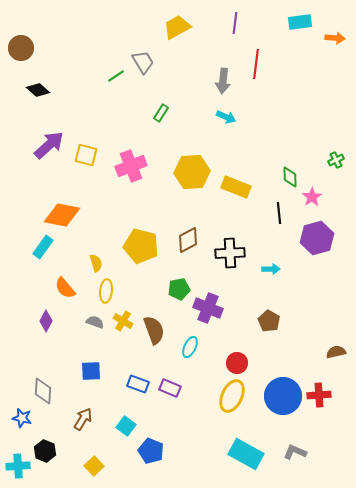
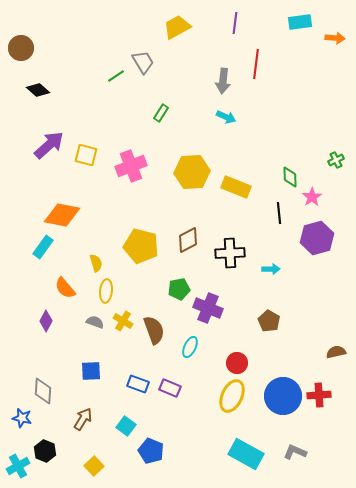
cyan cross at (18, 466): rotated 25 degrees counterclockwise
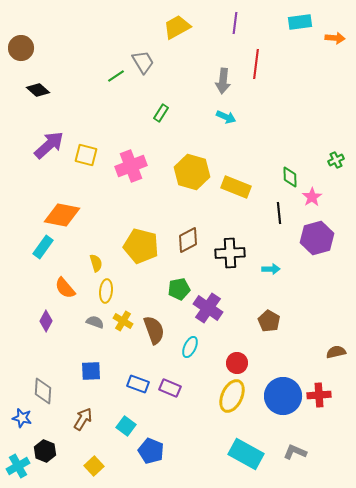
yellow hexagon at (192, 172): rotated 20 degrees clockwise
purple cross at (208, 308): rotated 12 degrees clockwise
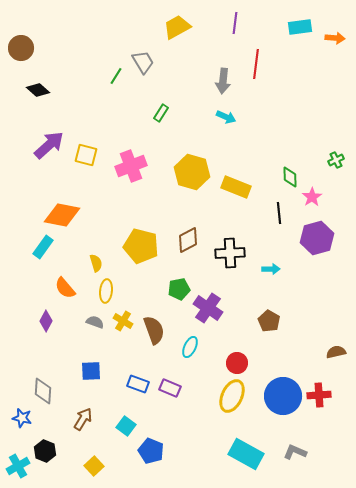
cyan rectangle at (300, 22): moved 5 px down
green line at (116, 76): rotated 24 degrees counterclockwise
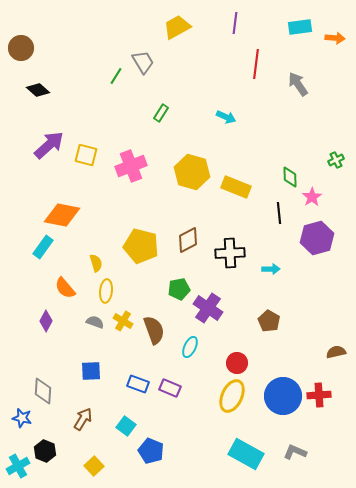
gray arrow at (223, 81): moved 75 px right, 3 px down; rotated 140 degrees clockwise
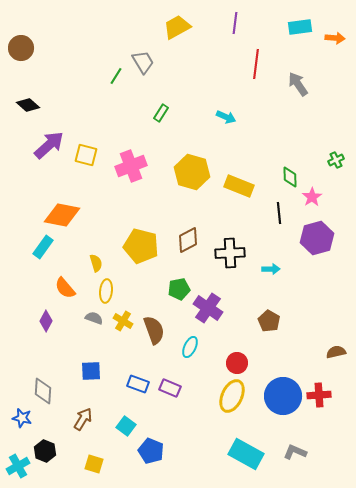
black diamond at (38, 90): moved 10 px left, 15 px down
yellow rectangle at (236, 187): moved 3 px right, 1 px up
gray semicircle at (95, 322): moved 1 px left, 4 px up
yellow square at (94, 466): moved 2 px up; rotated 30 degrees counterclockwise
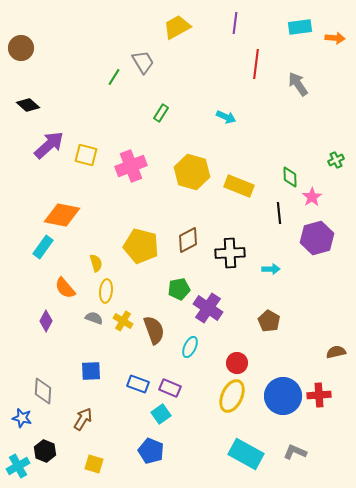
green line at (116, 76): moved 2 px left, 1 px down
cyan square at (126, 426): moved 35 px right, 12 px up; rotated 18 degrees clockwise
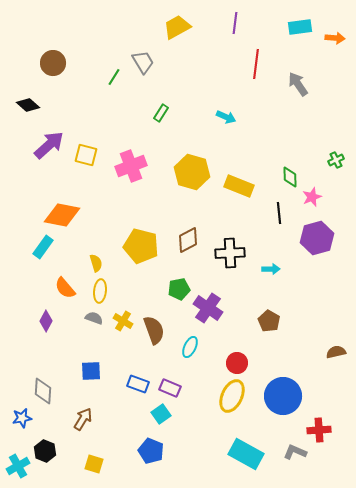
brown circle at (21, 48): moved 32 px right, 15 px down
pink star at (312, 197): rotated 12 degrees clockwise
yellow ellipse at (106, 291): moved 6 px left
red cross at (319, 395): moved 35 px down
blue star at (22, 418): rotated 24 degrees counterclockwise
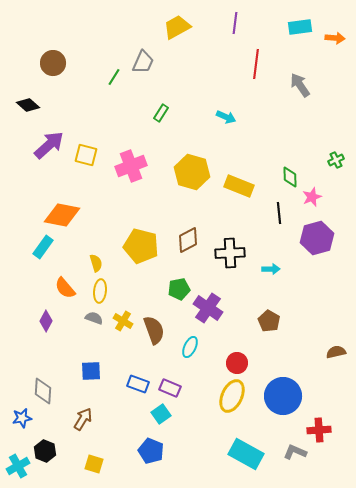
gray trapezoid at (143, 62): rotated 55 degrees clockwise
gray arrow at (298, 84): moved 2 px right, 1 px down
